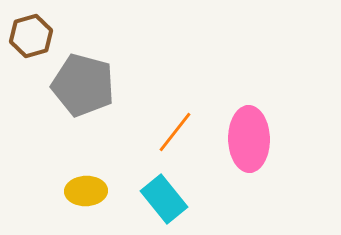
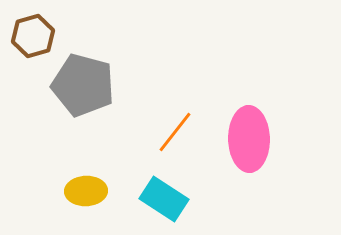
brown hexagon: moved 2 px right
cyan rectangle: rotated 18 degrees counterclockwise
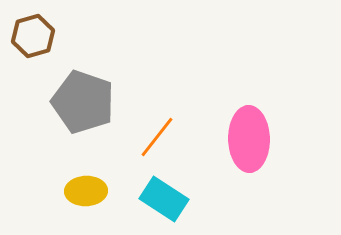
gray pentagon: moved 17 px down; rotated 4 degrees clockwise
orange line: moved 18 px left, 5 px down
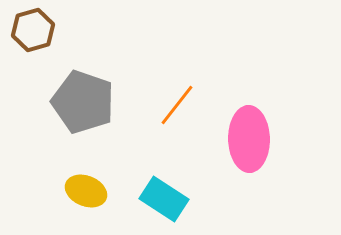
brown hexagon: moved 6 px up
orange line: moved 20 px right, 32 px up
yellow ellipse: rotated 24 degrees clockwise
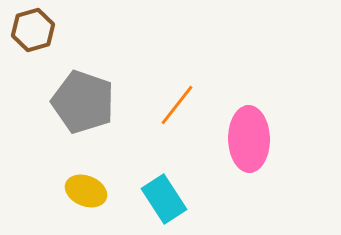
cyan rectangle: rotated 24 degrees clockwise
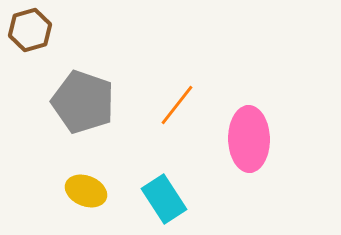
brown hexagon: moved 3 px left
